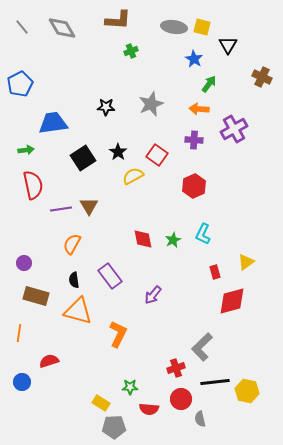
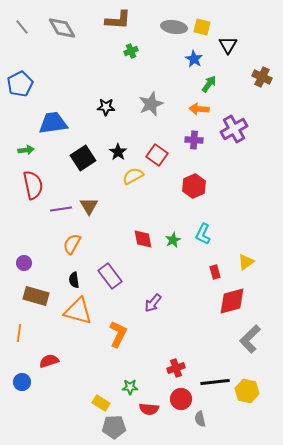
purple arrow at (153, 295): moved 8 px down
gray L-shape at (202, 347): moved 48 px right, 8 px up
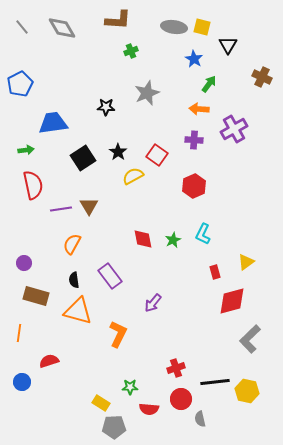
gray star at (151, 104): moved 4 px left, 11 px up
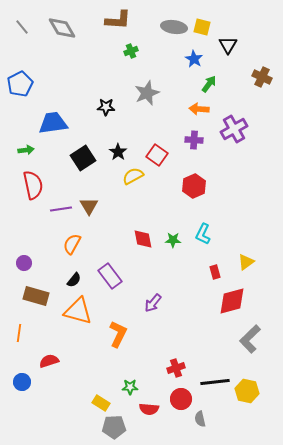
green star at (173, 240): rotated 28 degrees clockwise
black semicircle at (74, 280): rotated 133 degrees counterclockwise
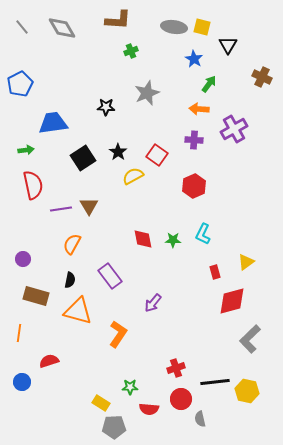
purple circle at (24, 263): moved 1 px left, 4 px up
black semicircle at (74, 280): moved 4 px left; rotated 28 degrees counterclockwise
orange L-shape at (118, 334): rotated 8 degrees clockwise
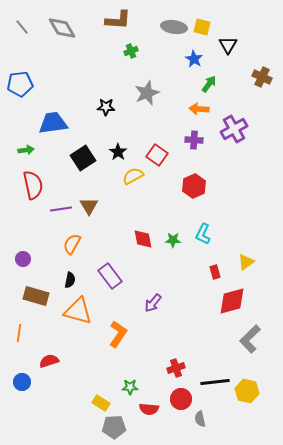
blue pentagon at (20, 84): rotated 20 degrees clockwise
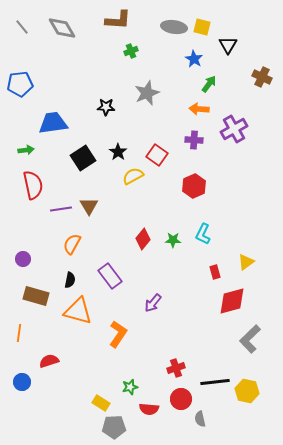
red diamond at (143, 239): rotated 50 degrees clockwise
green star at (130, 387): rotated 14 degrees counterclockwise
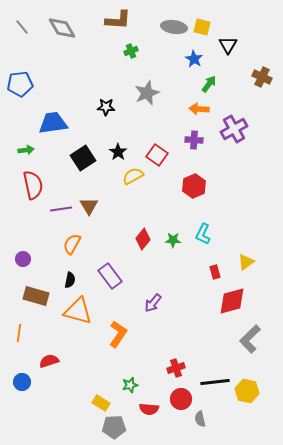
green star at (130, 387): moved 2 px up
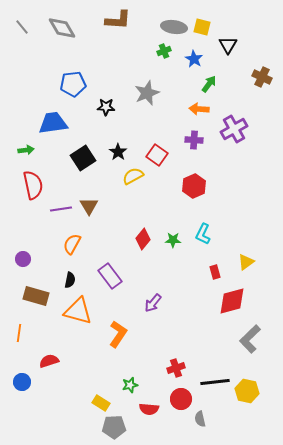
green cross at (131, 51): moved 33 px right
blue pentagon at (20, 84): moved 53 px right
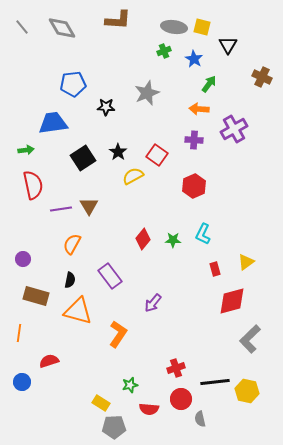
red rectangle at (215, 272): moved 3 px up
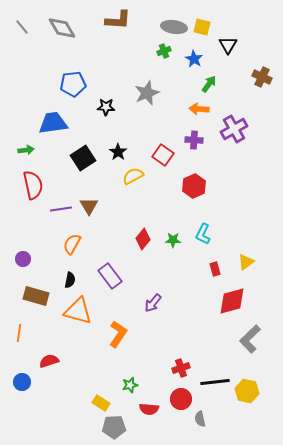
red square at (157, 155): moved 6 px right
red cross at (176, 368): moved 5 px right
